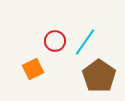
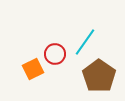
red circle: moved 13 px down
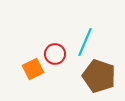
cyan line: rotated 12 degrees counterclockwise
brown pentagon: rotated 16 degrees counterclockwise
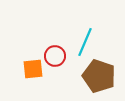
red circle: moved 2 px down
orange square: rotated 20 degrees clockwise
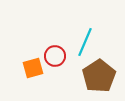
orange square: moved 1 px up; rotated 10 degrees counterclockwise
brown pentagon: rotated 20 degrees clockwise
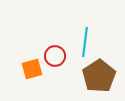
cyan line: rotated 16 degrees counterclockwise
orange square: moved 1 px left, 1 px down
